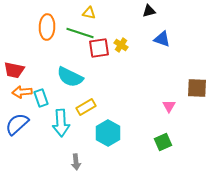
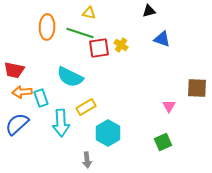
gray arrow: moved 11 px right, 2 px up
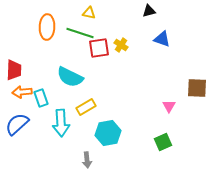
red trapezoid: rotated 100 degrees counterclockwise
cyan hexagon: rotated 20 degrees clockwise
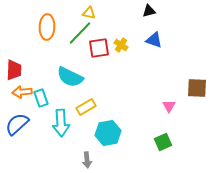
green line: rotated 64 degrees counterclockwise
blue triangle: moved 8 px left, 1 px down
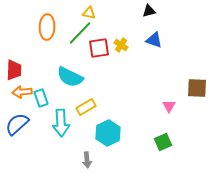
cyan hexagon: rotated 15 degrees counterclockwise
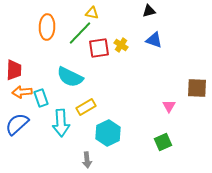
yellow triangle: moved 3 px right
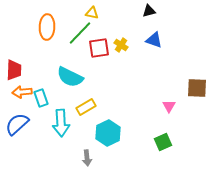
gray arrow: moved 2 px up
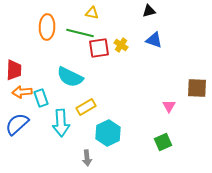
green line: rotated 60 degrees clockwise
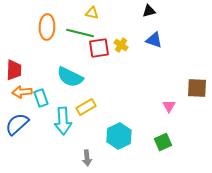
cyan arrow: moved 2 px right, 2 px up
cyan hexagon: moved 11 px right, 3 px down
